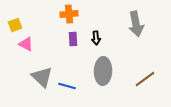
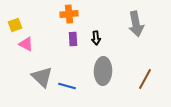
brown line: rotated 25 degrees counterclockwise
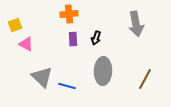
black arrow: rotated 24 degrees clockwise
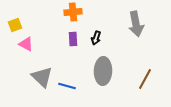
orange cross: moved 4 px right, 2 px up
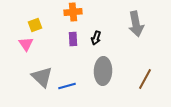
yellow square: moved 20 px right
pink triangle: rotated 28 degrees clockwise
blue line: rotated 30 degrees counterclockwise
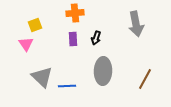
orange cross: moved 2 px right, 1 px down
blue line: rotated 12 degrees clockwise
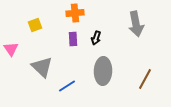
pink triangle: moved 15 px left, 5 px down
gray triangle: moved 10 px up
blue line: rotated 30 degrees counterclockwise
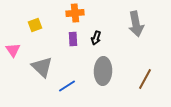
pink triangle: moved 2 px right, 1 px down
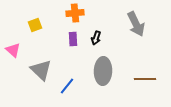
gray arrow: rotated 15 degrees counterclockwise
pink triangle: rotated 14 degrees counterclockwise
gray triangle: moved 1 px left, 3 px down
brown line: rotated 60 degrees clockwise
blue line: rotated 18 degrees counterclockwise
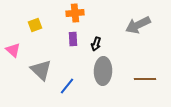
gray arrow: moved 2 px right, 1 px down; rotated 90 degrees clockwise
black arrow: moved 6 px down
